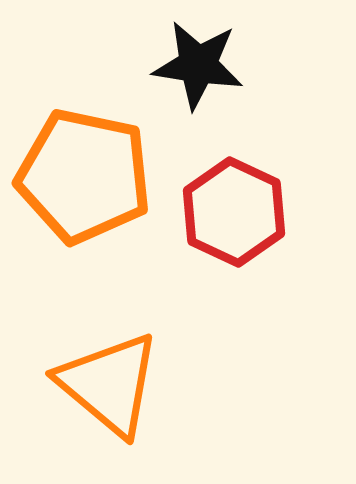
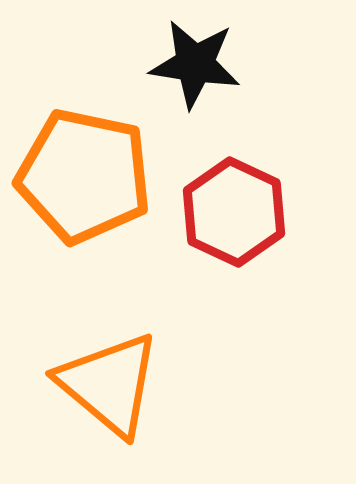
black star: moved 3 px left, 1 px up
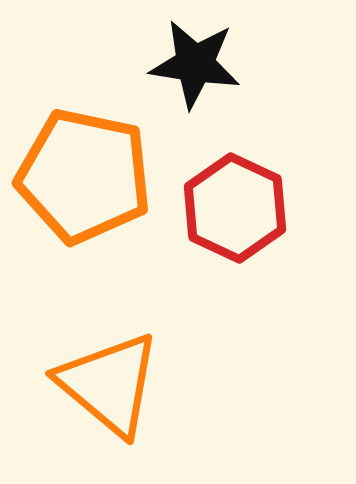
red hexagon: moved 1 px right, 4 px up
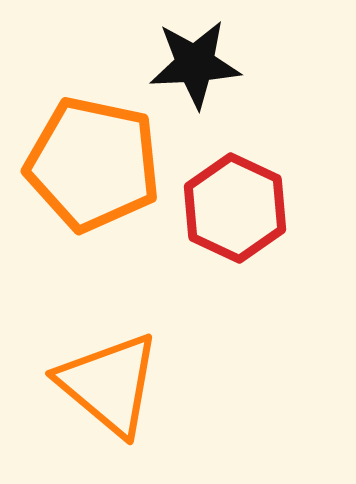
black star: rotated 12 degrees counterclockwise
orange pentagon: moved 9 px right, 12 px up
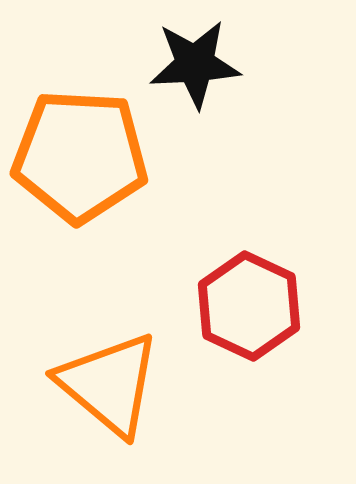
orange pentagon: moved 13 px left, 8 px up; rotated 9 degrees counterclockwise
red hexagon: moved 14 px right, 98 px down
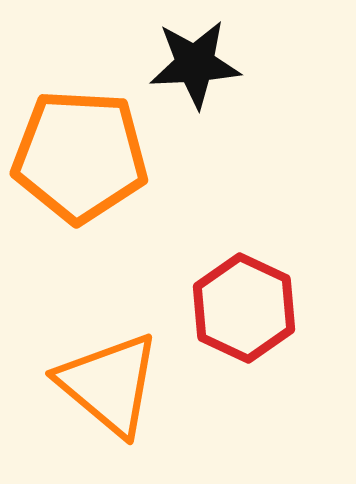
red hexagon: moved 5 px left, 2 px down
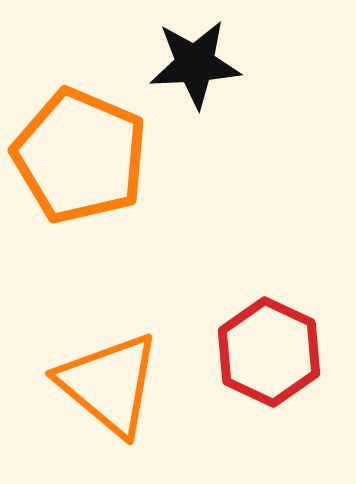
orange pentagon: rotated 20 degrees clockwise
red hexagon: moved 25 px right, 44 px down
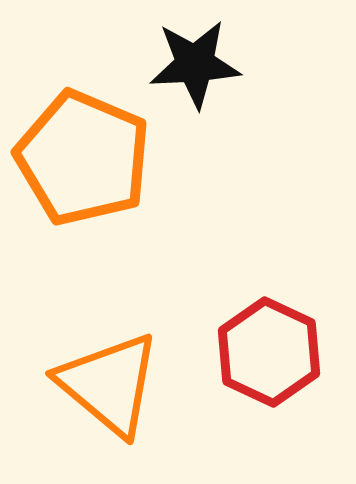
orange pentagon: moved 3 px right, 2 px down
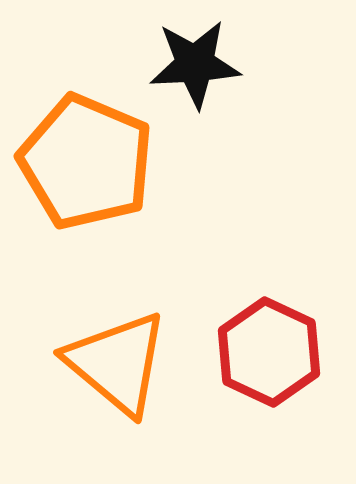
orange pentagon: moved 3 px right, 4 px down
orange triangle: moved 8 px right, 21 px up
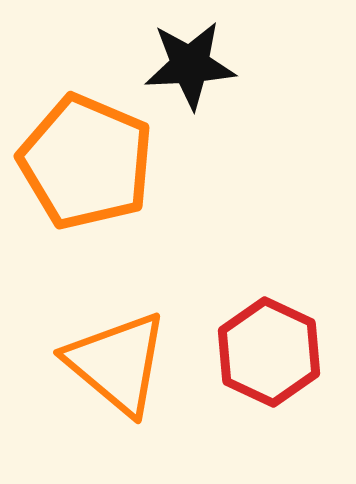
black star: moved 5 px left, 1 px down
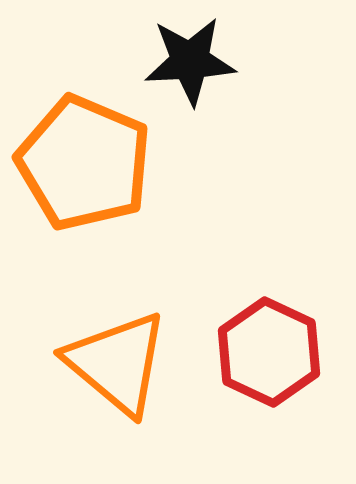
black star: moved 4 px up
orange pentagon: moved 2 px left, 1 px down
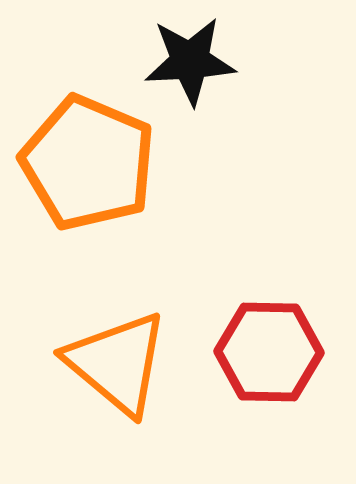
orange pentagon: moved 4 px right
red hexagon: rotated 24 degrees counterclockwise
